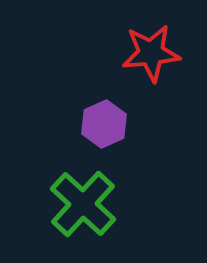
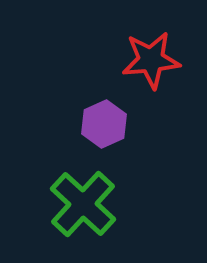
red star: moved 7 px down
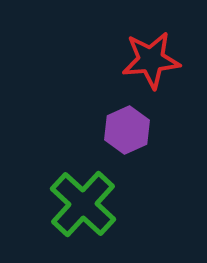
purple hexagon: moved 23 px right, 6 px down
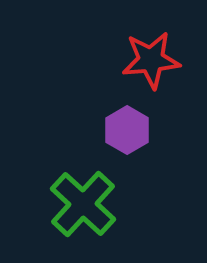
purple hexagon: rotated 6 degrees counterclockwise
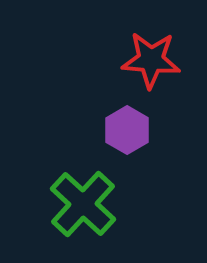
red star: rotated 10 degrees clockwise
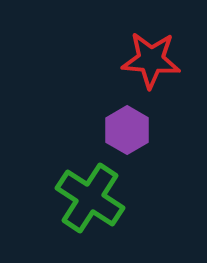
green cross: moved 7 px right, 6 px up; rotated 10 degrees counterclockwise
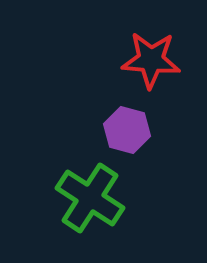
purple hexagon: rotated 15 degrees counterclockwise
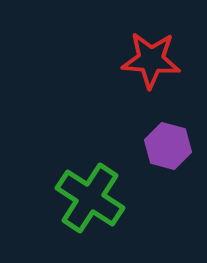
purple hexagon: moved 41 px right, 16 px down
